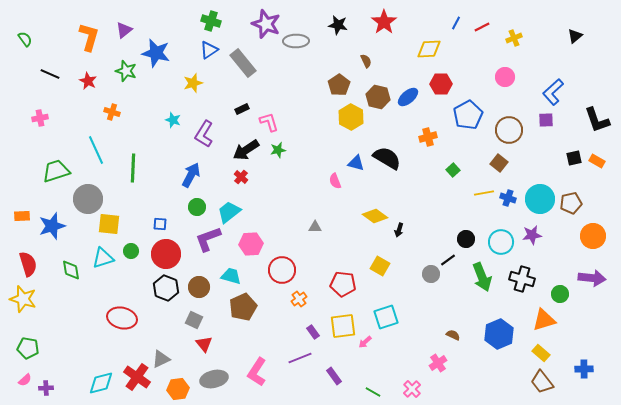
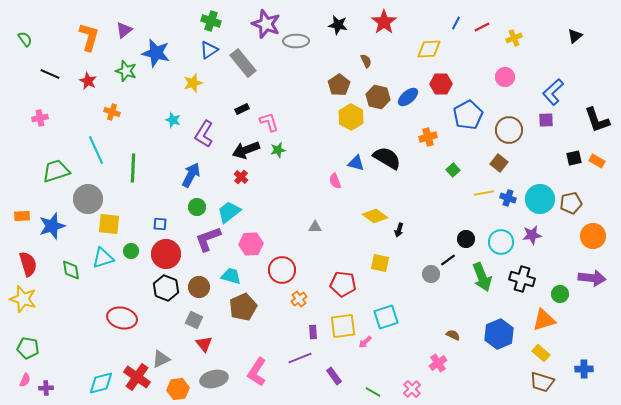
black arrow at (246, 150): rotated 12 degrees clockwise
yellow square at (380, 266): moved 3 px up; rotated 18 degrees counterclockwise
purple rectangle at (313, 332): rotated 32 degrees clockwise
pink semicircle at (25, 380): rotated 24 degrees counterclockwise
brown trapezoid at (542, 382): rotated 35 degrees counterclockwise
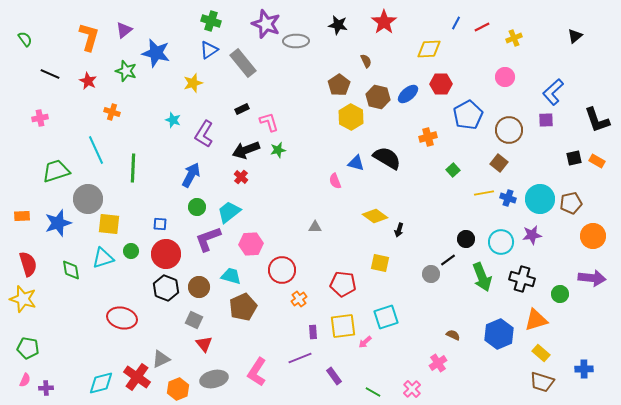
blue ellipse at (408, 97): moved 3 px up
blue star at (52, 226): moved 6 px right, 3 px up
orange triangle at (544, 320): moved 8 px left
orange hexagon at (178, 389): rotated 15 degrees counterclockwise
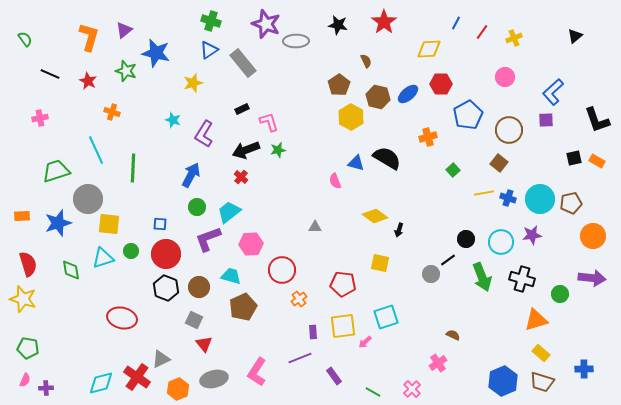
red line at (482, 27): moved 5 px down; rotated 28 degrees counterclockwise
blue hexagon at (499, 334): moved 4 px right, 47 px down
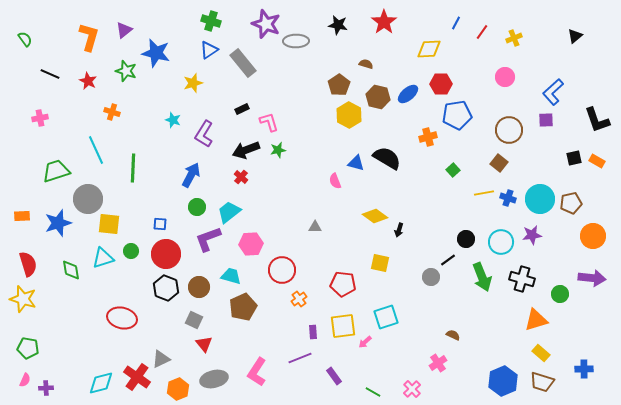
brown semicircle at (366, 61): moved 3 px down; rotated 48 degrees counterclockwise
blue pentagon at (468, 115): moved 11 px left; rotated 20 degrees clockwise
yellow hexagon at (351, 117): moved 2 px left, 2 px up
gray circle at (431, 274): moved 3 px down
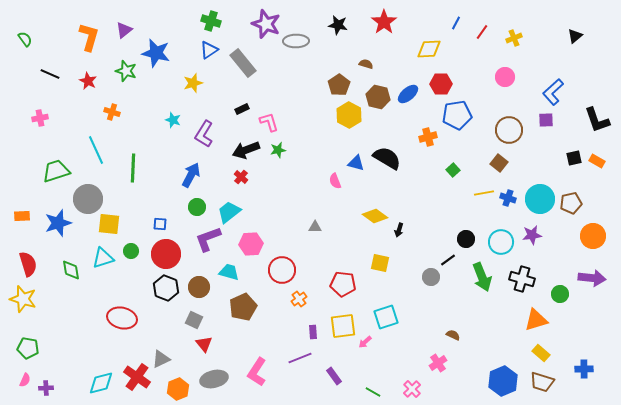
cyan trapezoid at (231, 276): moved 2 px left, 4 px up
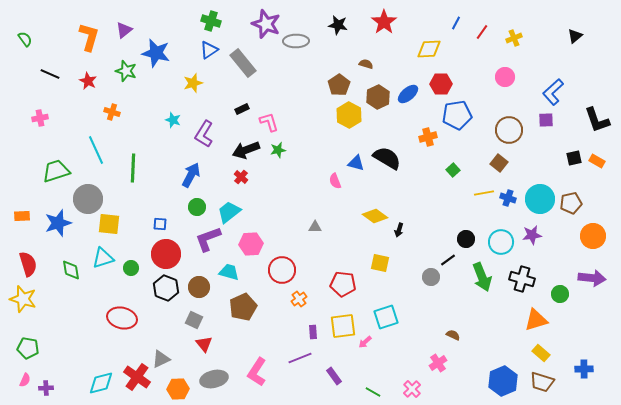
brown hexagon at (378, 97): rotated 20 degrees clockwise
green circle at (131, 251): moved 17 px down
orange hexagon at (178, 389): rotated 20 degrees clockwise
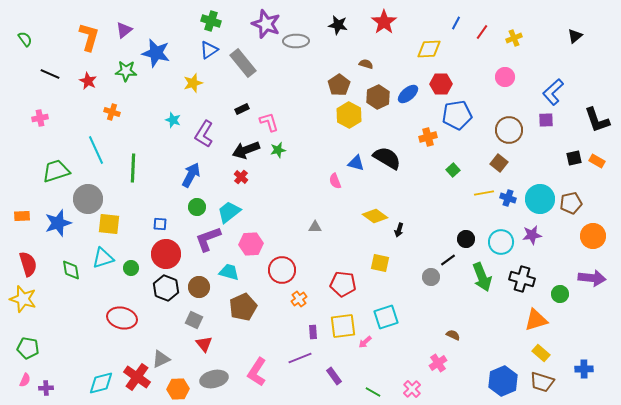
green star at (126, 71): rotated 15 degrees counterclockwise
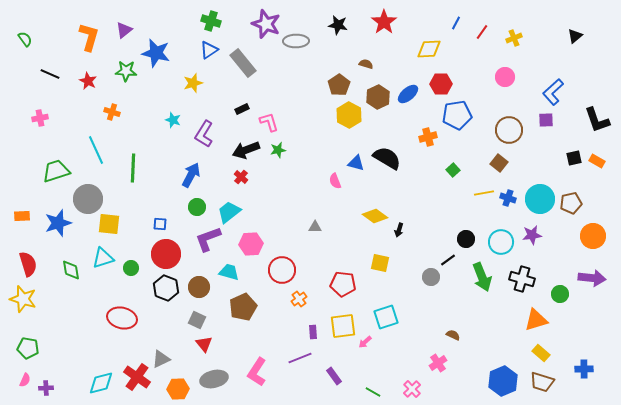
gray square at (194, 320): moved 3 px right
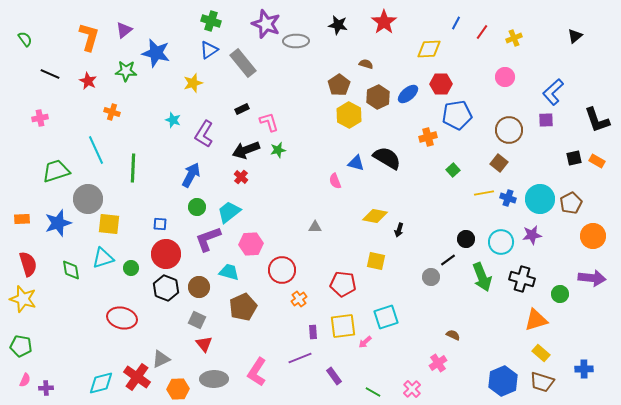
brown pentagon at (571, 203): rotated 15 degrees counterclockwise
orange rectangle at (22, 216): moved 3 px down
yellow diamond at (375, 216): rotated 25 degrees counterclockwise
yellow square at (380, 263): moved 4 px left, 2 px up
green pentagon at (28, 348): moved 7 px left, 2 px up
gray ellipse at (214, 379): rotated 12 degrees clockwise
